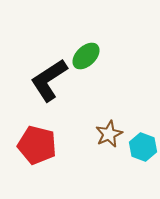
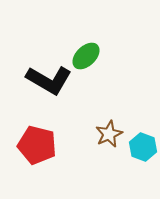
black L-shape: rotated 117 degrees counterclockwise
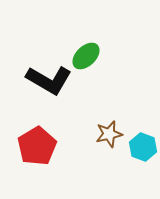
brown star: rotated 12 degrees clockwise
red pentagon: moved 1 px down; rotated 27 degrees clockwise
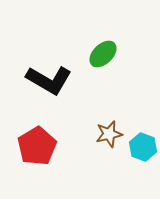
green ellipse: moved 17 px right, 2 px up
